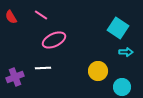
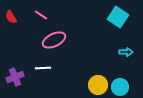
cyan square: moved 11 px up
yellow circle: moved 14 px down
cyan circle: moved 2 px left
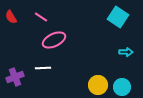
pink line: moved 2 px down
cyan circle: moved 2 px right
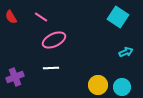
cyan arrow: rotated 24 degrees counterclockwise
white line: moved 8 px right
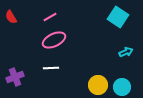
pink line: moved 9 px right; rotated 64 degrees counterclockwise
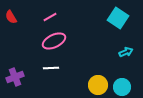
cyan square: moved 1 px down
pink ellipse: moved 1 px down
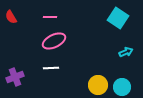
pink line: rotated 32 degrees clockwise
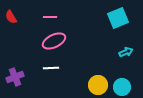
cyan square: rotated 35 degrees clockwise
